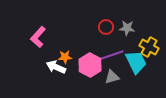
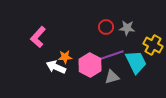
yellow cross: moved 4 px right, 2 px up
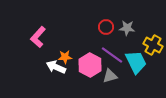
purple line: rotated 55 degrees clockwise
gray triangle: moved 2 px left, 1 px up
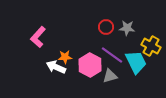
yellow cross: moved 2 px left, 1 px down
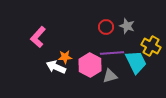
gray star: moved 2 px up; rotated 14 degrees clockwise
purple line: moved 2 px up; rotated 40 degrees counterclockwise
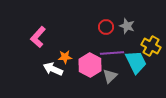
white arrow: moved 3 px left, 2 px down
gray triangle: rotated 28 degrees counterclockwise
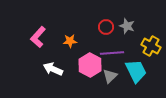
orange star: moved 5 px right, 16 px up
cyan trapezoid: moved 9 px down
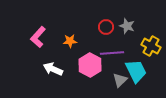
gray triangle: moved 10 px right, 4 px down
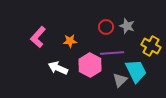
white arrow: moved 5 px right, 1 px up
